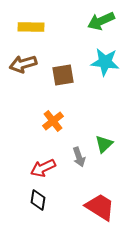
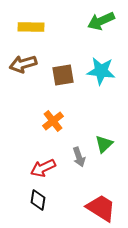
cyan star: moved 4 px left, 9 px down
red trapezoid: moved 1 px right, 1 px down
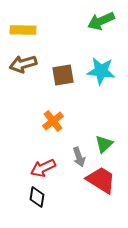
yellow rectangle: moved 8 px left, 3 px down
black diamond: moved 1 px left, 3 px up
red trapezoid: moved 28 px up
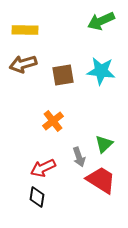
yellow rectangle: moved 2 px right
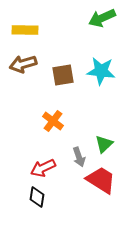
green arrow: moved 1 px right, 3 px up
orange cross: rotated 15 degrees counterclockwise
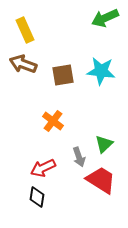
green arrow: moved 3 px right
yellow rectangle: rotated 65 degrees clockwise
brown arrow: rotated 36 degrees clockwise
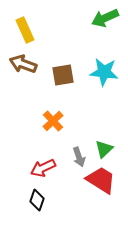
cyan star: moved 3 px right, 1 px down
orange cross: rotated 10 degrees clockwise
green triangle: moved 5 px down
black diamond: moved 3 px down; rotated 10 degrees clockwise
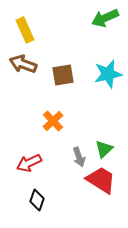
cyan star: moved 4 px right, 2 px down; rotated 20 degrees counterclockwise
red arrow: moved 14 px left, 5 px up
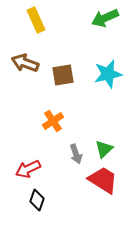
yellow rectangle: moved 11 px right, 10 px up
brown arrow: moved 2 px right, 1 px up
orange cross: rotated 10 degrees clockwise
gray arrow: moved 3 px left, 3 px up
red arrow: moved 1 px left, 6 px down
red trapezoid: moved 2 px right
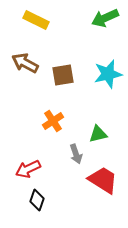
yellow rectangle: rotated 40 degrees counterclockwise
brown arrow: rotated 8 degrees clockwise
green triangle: moved 6 px left, 15 px up; rotated 30 degrees clockwise
